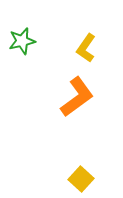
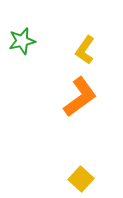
yellow L-shape: moved 1 px left, 2 px down
orange L-shape: moved 3 px right
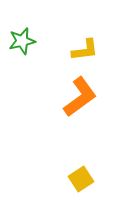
yellow L-shape: rotated 132 degrees counterclockwise
yellow square: rotated 15 degrees clockwise
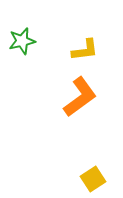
yellow square: moved 12 px right
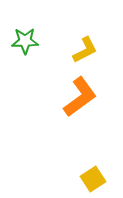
green star: moved 3 px right; rotated 12 degrees clockwise
yellow L-shape: rotated 20 degrees counterclockwise
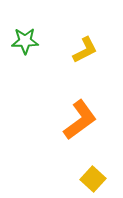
orange L-shape: moved 23 px down
yellow square: rotated 15 degrees counterclockwise
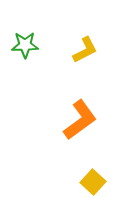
green star: moved 4 px down
yellow square: moved 3 px down
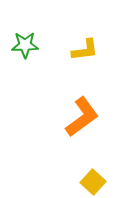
yellow L-shape: rotated 20 degrees clockwise
orange L-shape: moved 2 px right, 3 px up
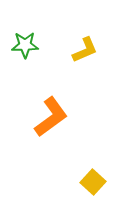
yellow L-shape: rotated 16 degrees counterclockwise
orange L-shape: moved 31 px left
